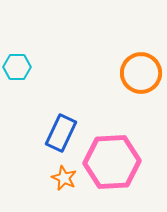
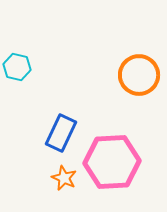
cyan hexagon: rotated 12 degrees clockwise
orange circle: moved 2 px left, 2 px down
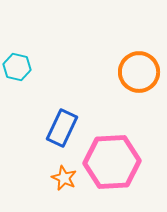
orange circle: moved 3 px up
blue rectangle: moved 1 px right, 5 px up
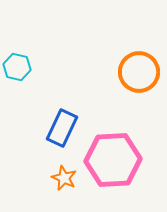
pink hexagon: moved 1 px right, 2 px up
